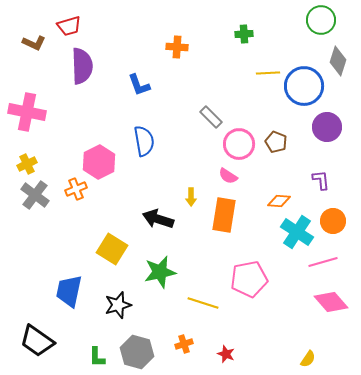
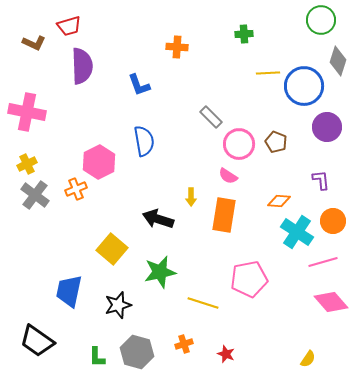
yellow square at (112, 249): rotated 8 degrees clockwise
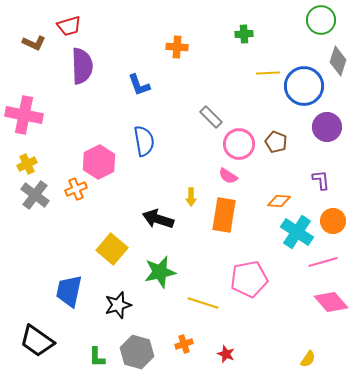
pink cross at (27, 112): moved 3 px left, 3 px down
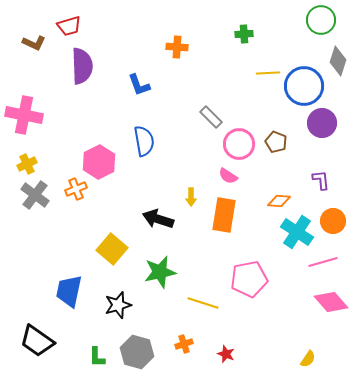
purple circle at (327, 127): moved 5 px left, 4 px up
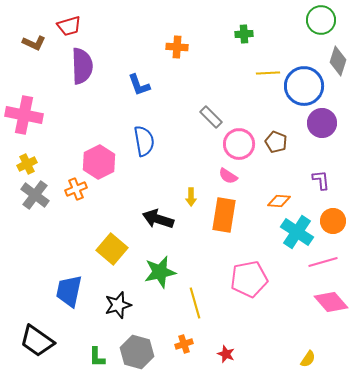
yellow line at (203, 303): moved 8 px left; rotated 56 degrees clockwise
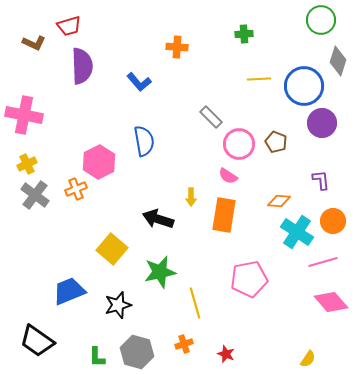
yellow line at (268, 73): moved 9 px left, 6 px down
blue L-shape at (139, 85): moved 3 px up; rotated 20 degrees counterclockwise
blue trapezoid at (69, 291): rotated 56 degrees clockwise
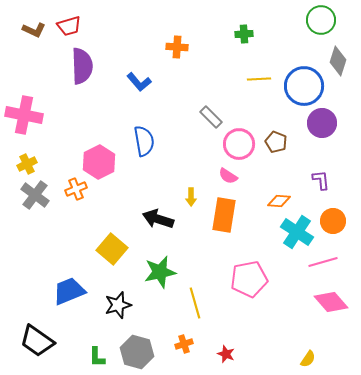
brown L-shape at (34, 43): moved 13 px up
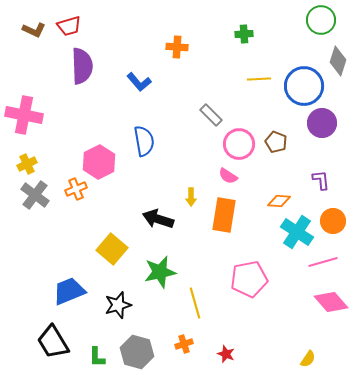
gray rectangle at (211, 117): moved 2 px up
black trapezoid at (37, 341): moved 16 px right, 1 px down; rotated 24 degrees clockwise
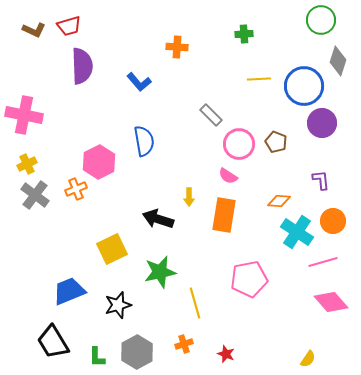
yellow arrow at (191, 197): moved 2 px left
yellow square at (112, 249): rotated 24 degrees clockwise
gray hexagon at (137, 352): rotated 16 degrees clockwise
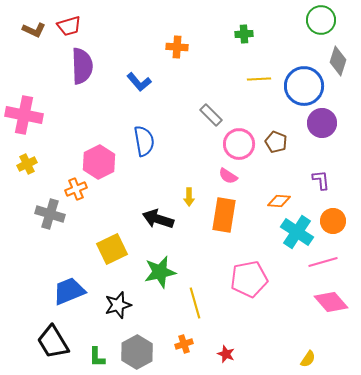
gray cross at (35, 195): moved 15 px right, 19 px down; rotated 20 degrees counterclockwise
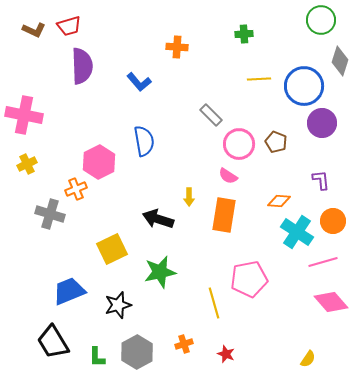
gray diamond at (338, 61): moved 2 px right
yellow line at (195, 303): moved 19 px right
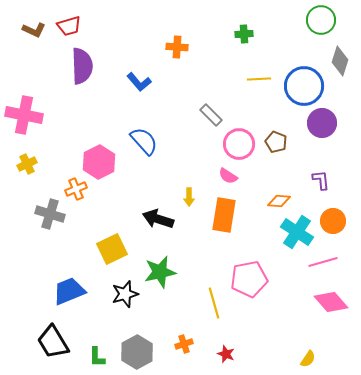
blue semicircle at (144, 141): rotated 32 degrees counterclockwise
black star at (118, 305): moved 7 px right, 11 px up
